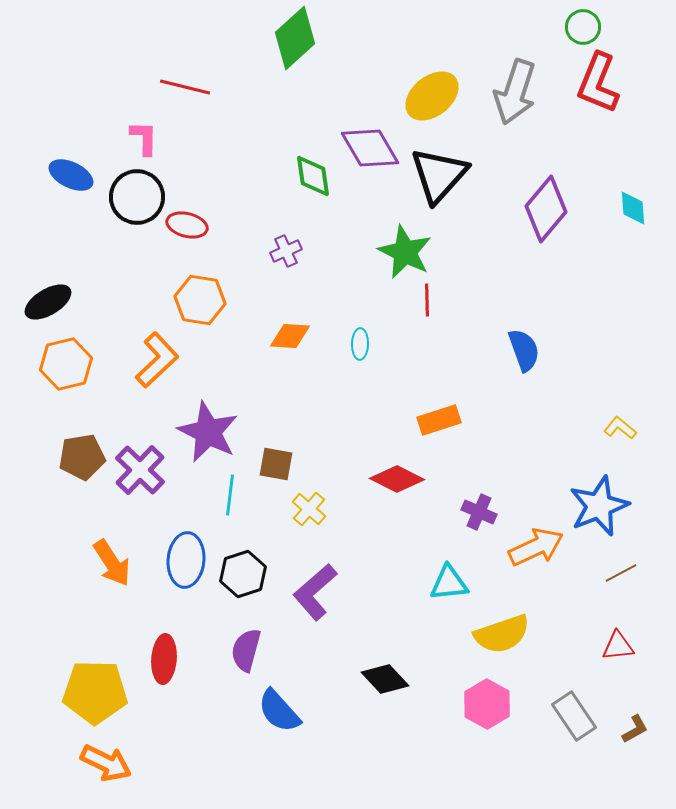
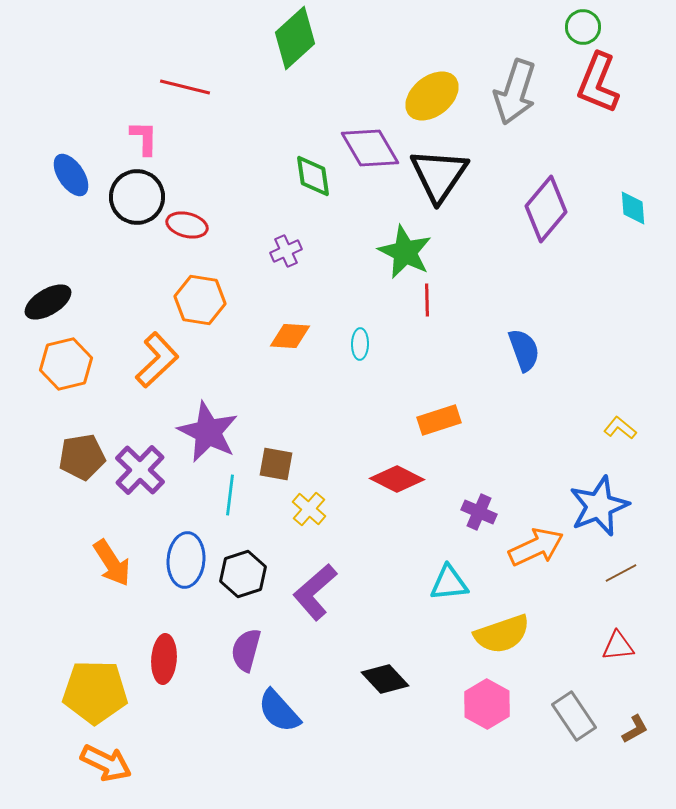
blue ellipse at (71, 175): rotated 30 degrees clockwise
black triangle at (439, 175): rotated 8 degrees counterclockwise
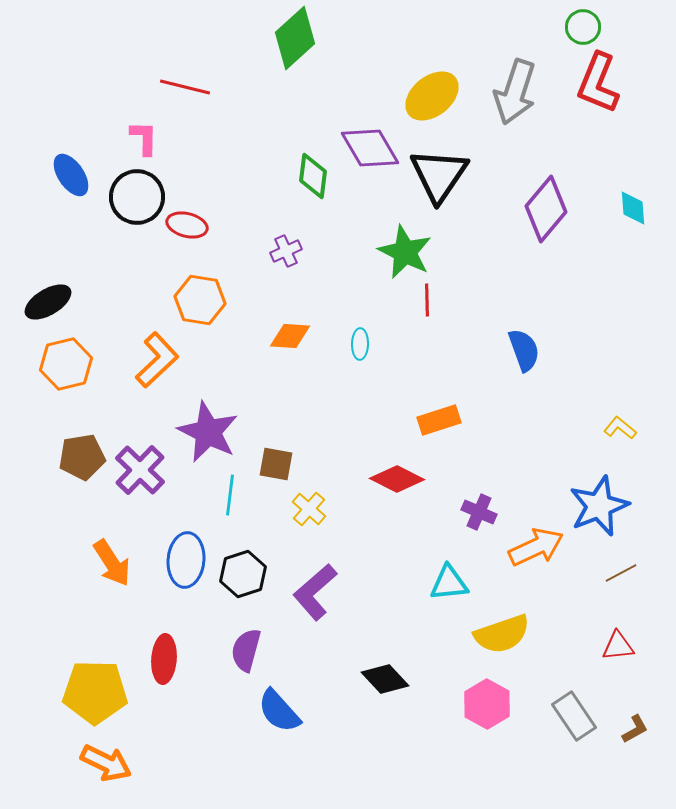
green diamond at (313, 176): rotated 15 degrees clockwise
